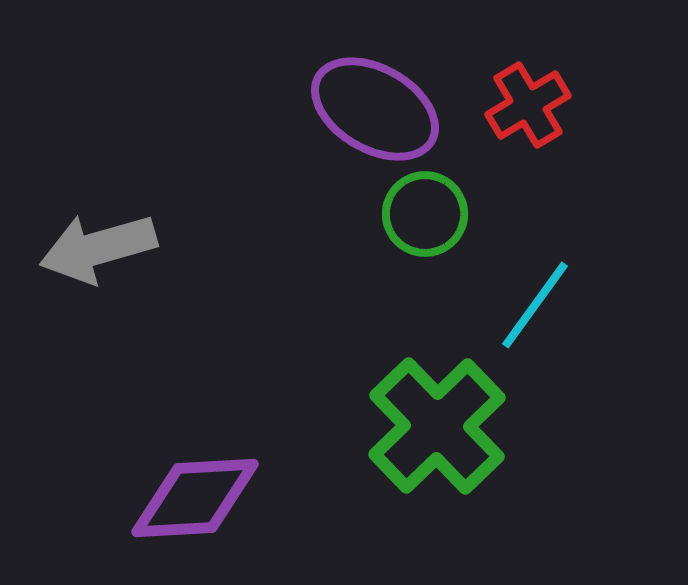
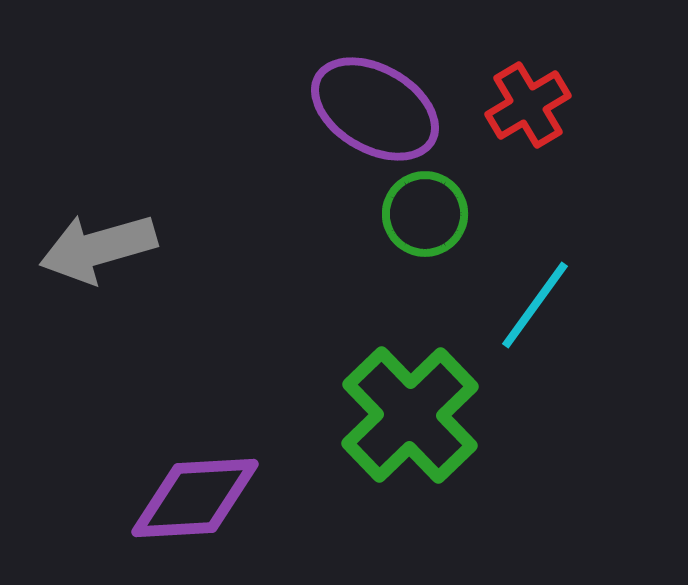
green cross: moved 27 px left, 11 px up
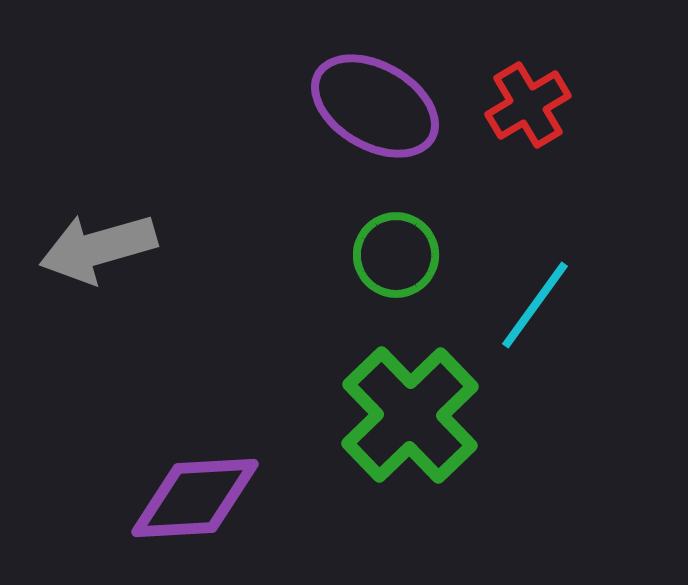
purple ellipse: moved 3 px up
green circle: moved 29 px left, 41 px down
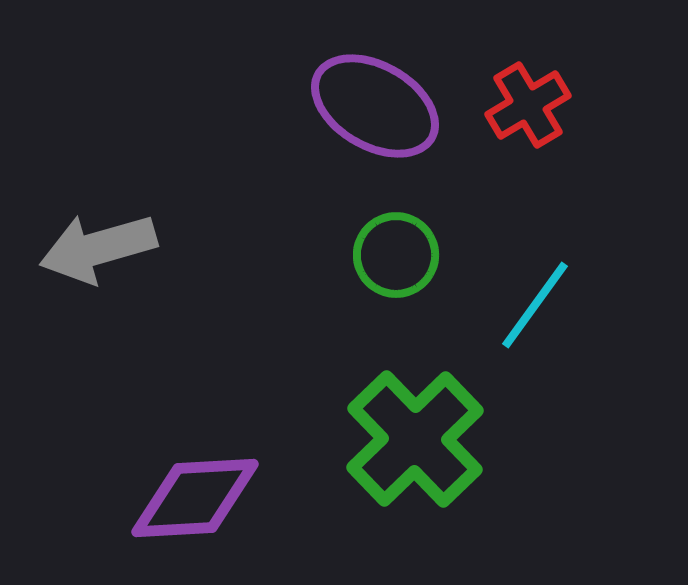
green cross: moved 5 px right, 24 px down
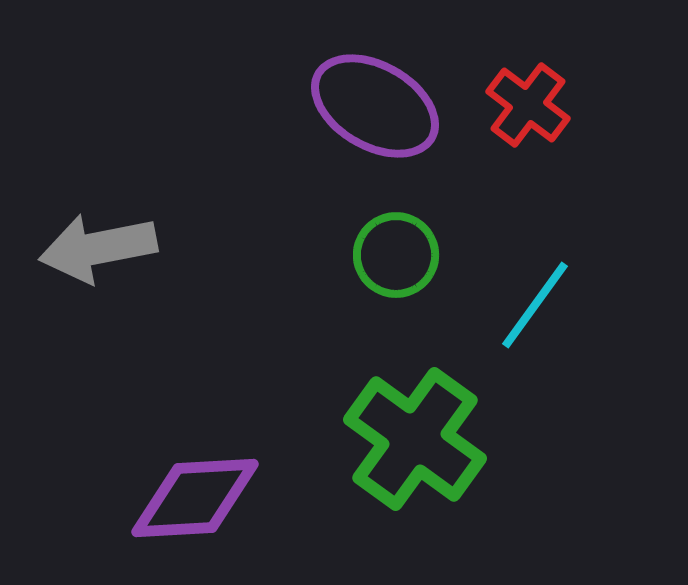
red cross: rotated 22 degrees counterclockwise
gray arrow: rotated 5 degrees clockwise
green cross: rotated 10 degrees counterclockwise
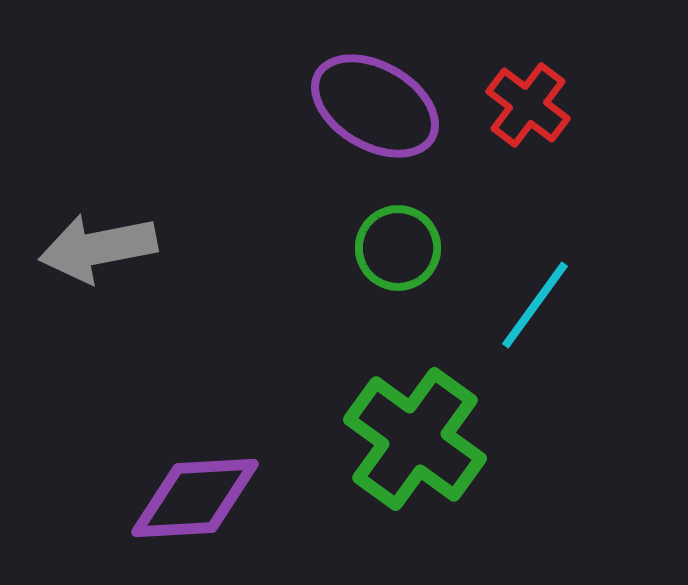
green circle: moved 2 px right, 7 px up
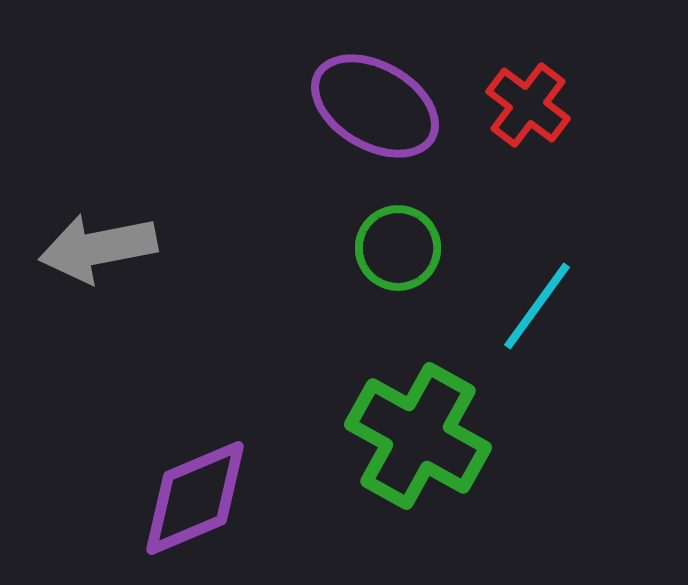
cyan line: moved 2 px right, 1 px down
green cross: moved 3 px right, 3 px up; rotated 7 degrees counterclockwise
purple diamond: rotated 20 degrees counterclockwise
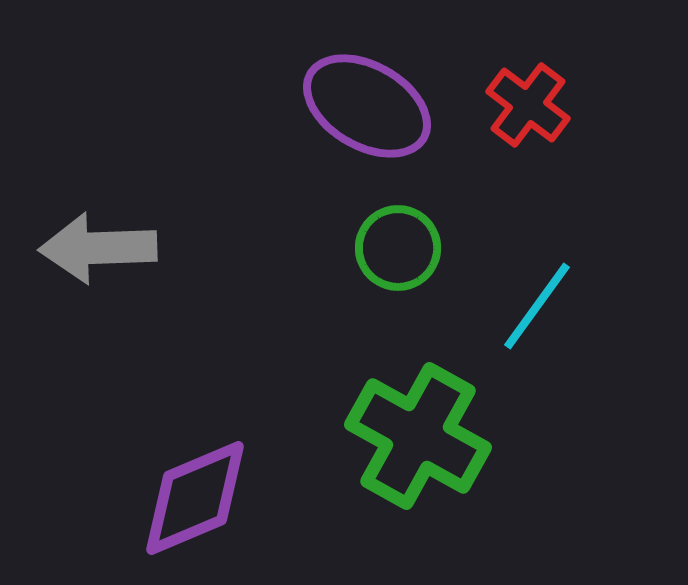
purple ellipse: moved 8 px left
gray arrow: rotated 9 degrees clockwise
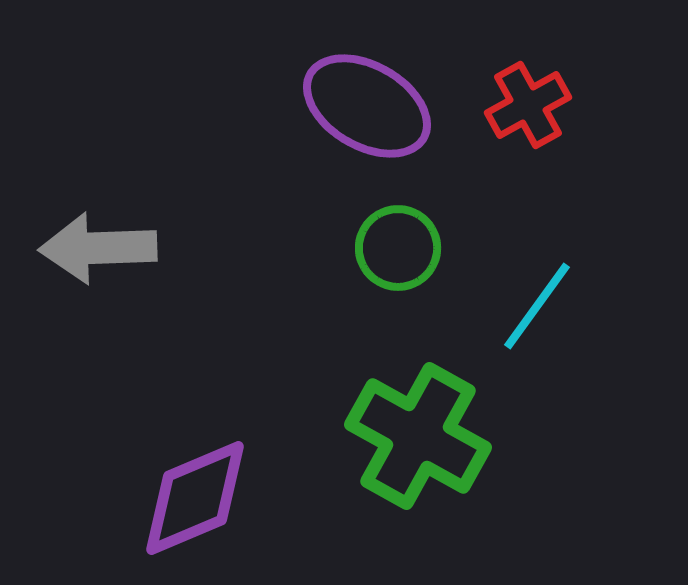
red cross: rotated 24 degrees clockwise
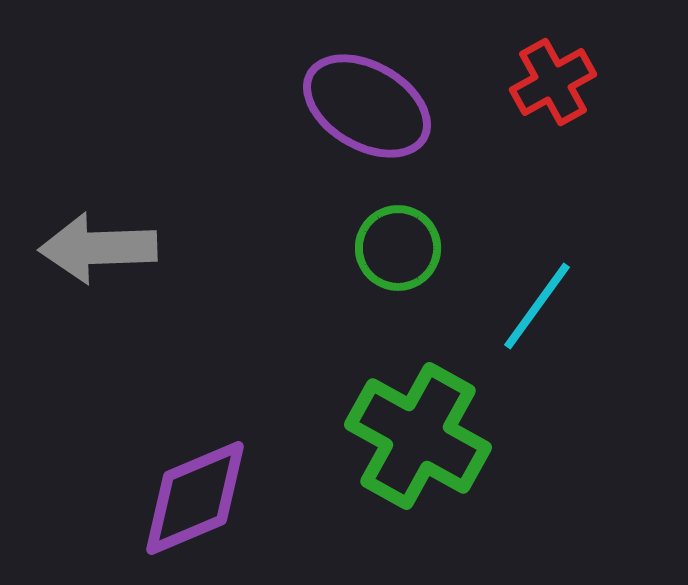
red cross: moved 25 px right, 23 px up
